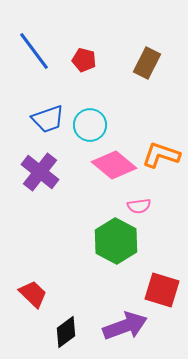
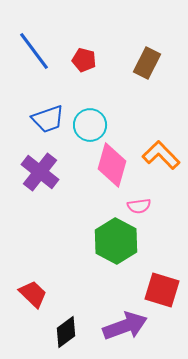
orange L-shape: rotated 27 degrees clockwise
pink diamond: moved 2 px left; rotated 66 degrees clockwise
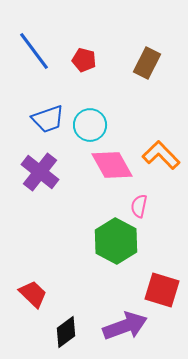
pink diamond: rotated 45 degrees counterclockwise
pink semicircle: rotated 110 degrees clockwise
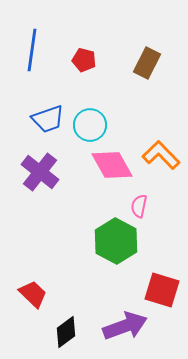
blue line: moved 2 px left, 1 px up; rotated 45 degrees clockwise
